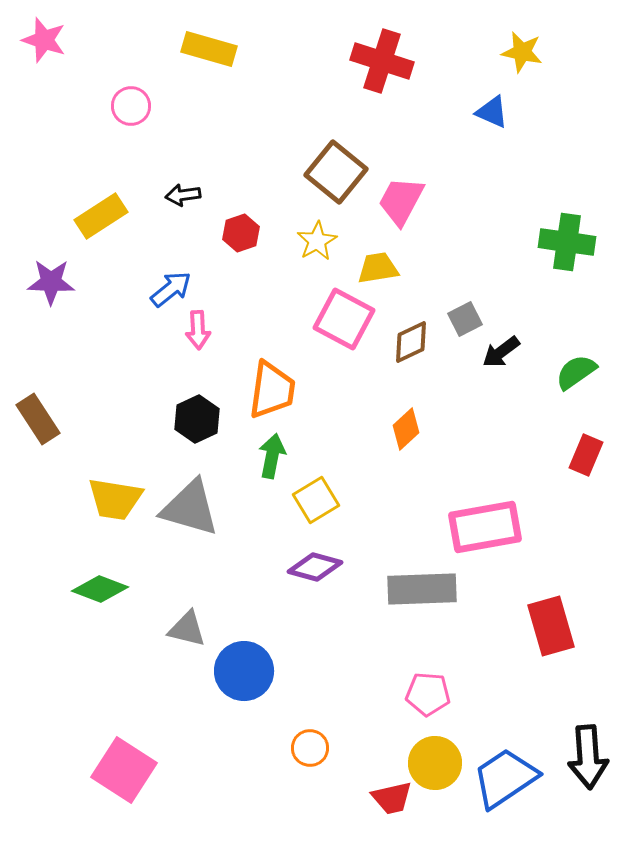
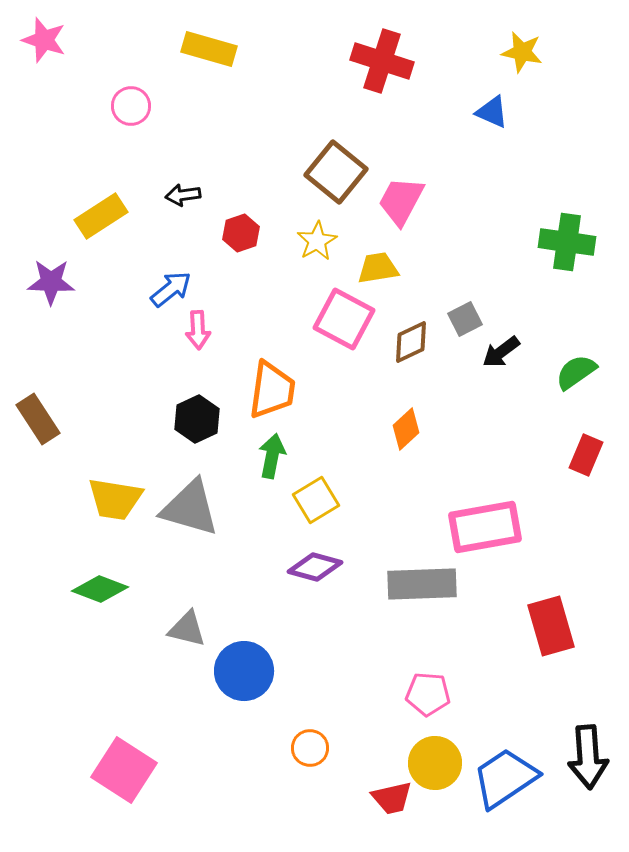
gray rectangle at (422, 589): moved 5 px up
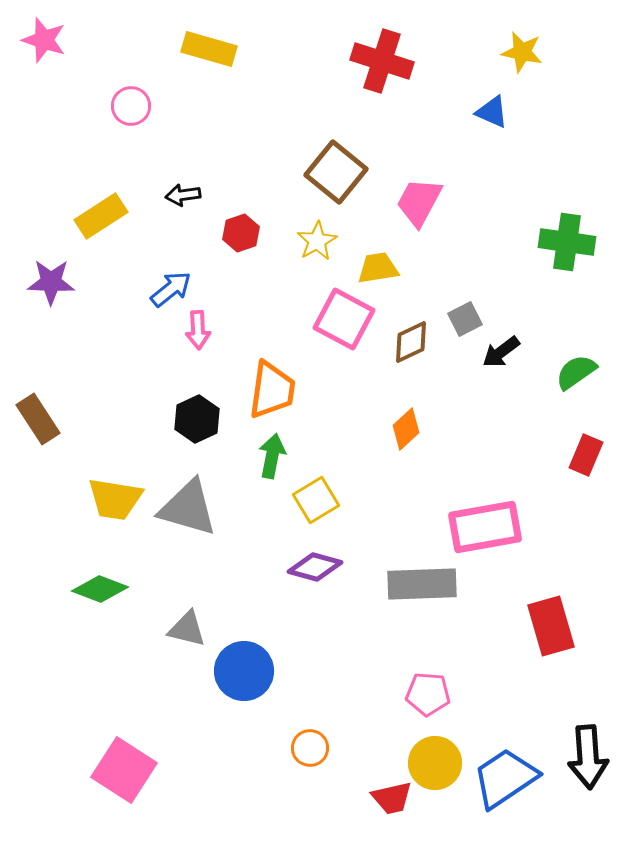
pink trapezoid at (401, 201): moved 18 px right, 1 px down
gray triangle at (190, 508): moved 2 px left
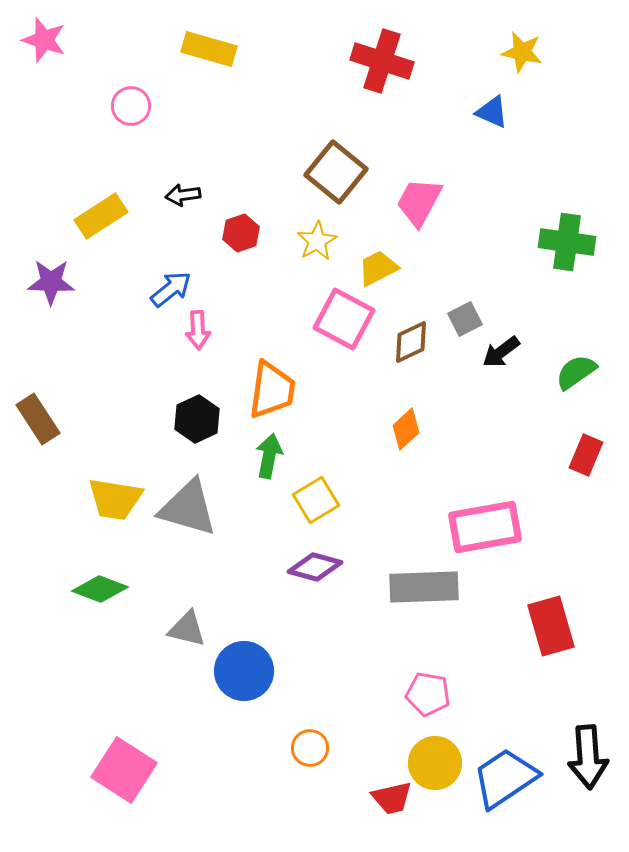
yellow trapezoid at (378, 268): rotated 18 degrees counterclockwise
green arrow at (272, 456): moved 3 px left
gray rectangle at (422, 584): moved 2 px right, 3 px down
pink pentagon at (428, 694): rotated 6 degrees clockwise
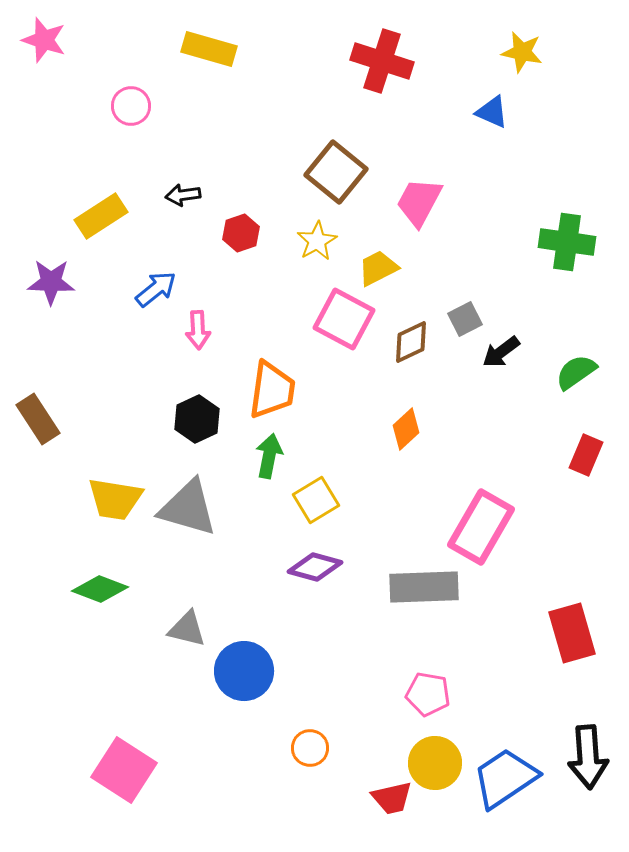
blue arrow at (171, 289): moved 15 px left
pink rectangle at (485, 527): moved 4 px left; rotated 50 degrees counterclockwise
red rectangle at (551, 626): moved 21 px right, 7 px down
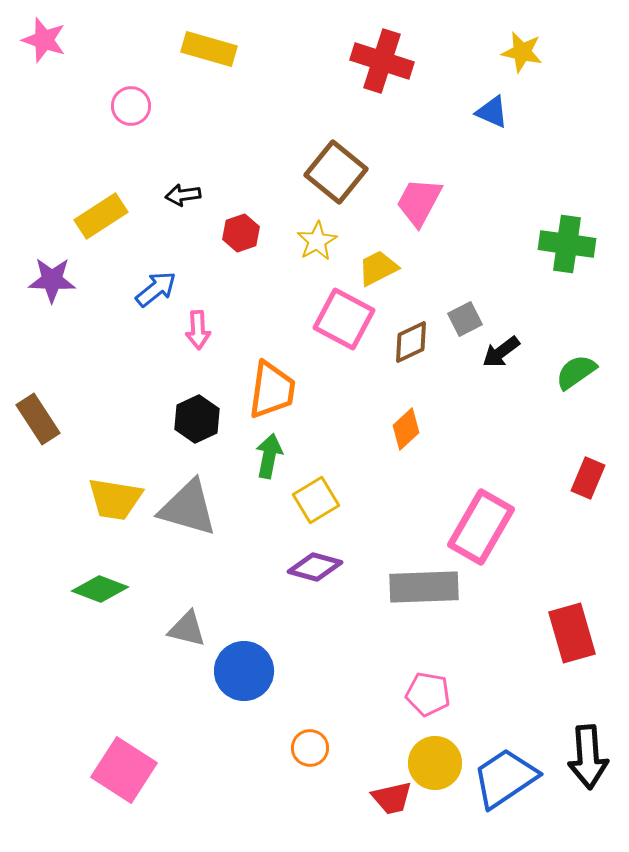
green cross at (567, 242): moved 2 px down
purple star at (51, 282): moved 1 px right, 2 px up
red rectangle at (586, 455): moved 2 px right, 23 px down
